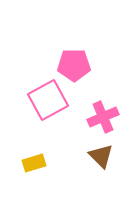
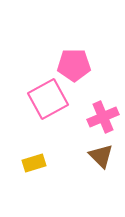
pink square: moved 1 px up
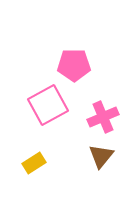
pink square: moved 6 px down
brown triangle: rotated 24 degrees clockwise
yellow rectangle: rotated 15 degrees counterclockwise
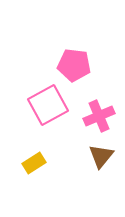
pink pentagon: rotated 8 degrees clockwise
pink cross: moved 4 px left, 1 px up
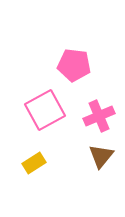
pink square: moved 3 px left, 5 px down
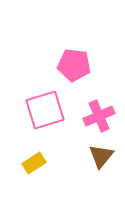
pink square: rotated 12 degrees clockwise
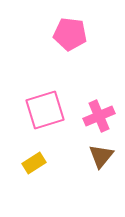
pink pentagon: moved 4 px left, 31 px up
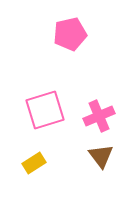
pink pentagon: rotated 20 degrees counterclockwise
brown triangle: rotated 16 degrees counterclockwise
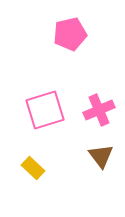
pink cross: moved 6 px up
yellow rectangle: moved 1 px left, 5 px down; rotated 75 degrees clockwise
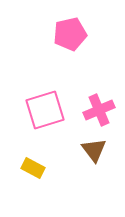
brown triangle: moved 7 px left, 6 px up
yellow rectangle: rotated 15 degrees counterclockwise
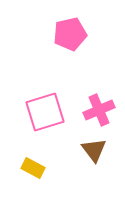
pink square: moved 2 px down
